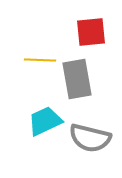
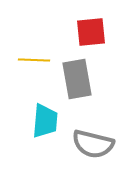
yellow line: moved 6 px left
cyan trapezoid: rotated 120 degrees clockwise
gray semicircle: moved 3 px right, 6 px down
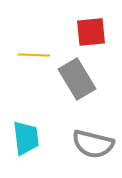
yellow line: moved 5 px up
gray rectangle: rotated 21 degrees counterclockwise
cyan trapezoid: moved 19 px left, 17 px down; rotated 12 degrees counterclockwise
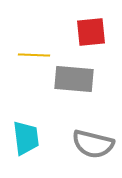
gray rectangle: moved 3 px left; rotated 54 degrees counterclockwise
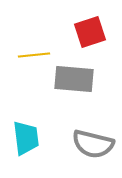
red square: moved 1 px left; rotated 12 degrees counterclockwise
yellow line: rotated 8 degrees counterclockwise
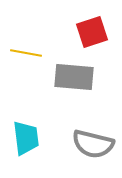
red square: moved 2 px right
yellow line: moved 8 px left, 2 px up; rotated 16 degrees clockwise
gray rectangle: moved 2 px up
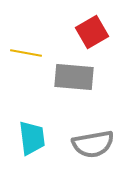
red square: rotated 12 degrees counterclockwise
cyan trapezoid: moved 6 px right
gray semicircle: rotated 24 degrees counterclockwise
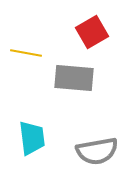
gray rectangle: moved 1 px down
gray semicircle: moved 4 px right, 7 px down
